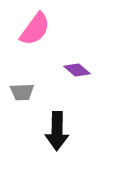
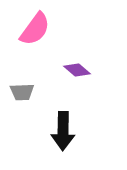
black arrow: moved 6 px right
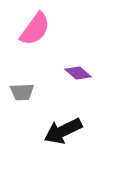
purple diamond: moved 1 px right, 3 px down
black arrow: rotated 63 degrees clockwise
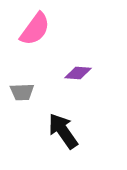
purple diamond: rotated 36 degrees counterclockwise
black arrow: rotated 81 degrees clockwise
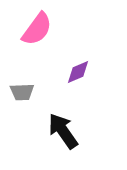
pink semicircle: moved 2 px right
purple diamond: moved 1 px up; rotated 28 degrees counterclockwise
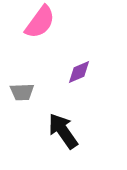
pink semicircle: moved 3 px right, 7 px up
purple diamond: moved 1 px right
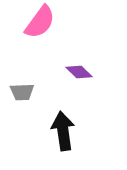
purple diamond: rotated 68 degrees clockwise
black arrow: rotated 27 degrees clockwise
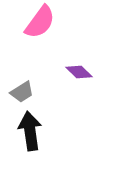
gray trapezoid: rotated 30 degrees counterclockwise
black arrow: moved 33 px left
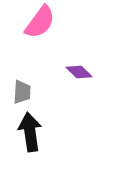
gray trapezoid: rotated 55 degrees counterclockwise
black arrow: moved 1 px down
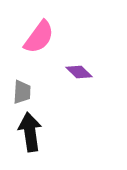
pink semicircle: moved 1 px left, 15 px down
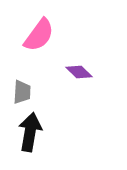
pink semicircle: moved 2 px up
black arrow: rotated 18 degrees clockwise
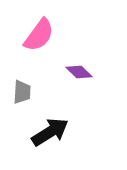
black arrow: moved 20 px right; rotated 48 degrees clockwise
